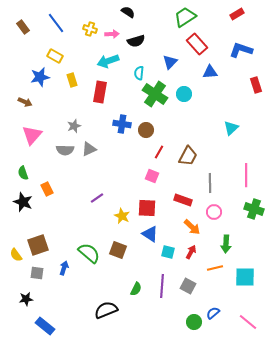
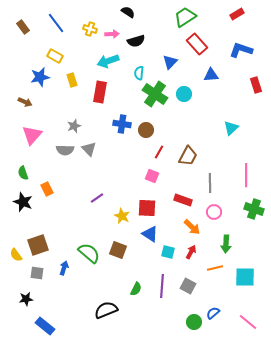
blue triangle at (210, 72): moved 1 px right, 3 px down
gray triangle at (89, 149): rotated 49 degrees counterclockwise
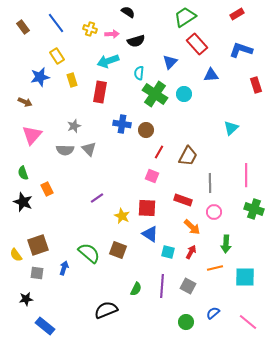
yellow rectangle at (55, 56): moved 2 px right; rotated 28 degrees clockwise
green circle at (194, 322): moved 8 px left
